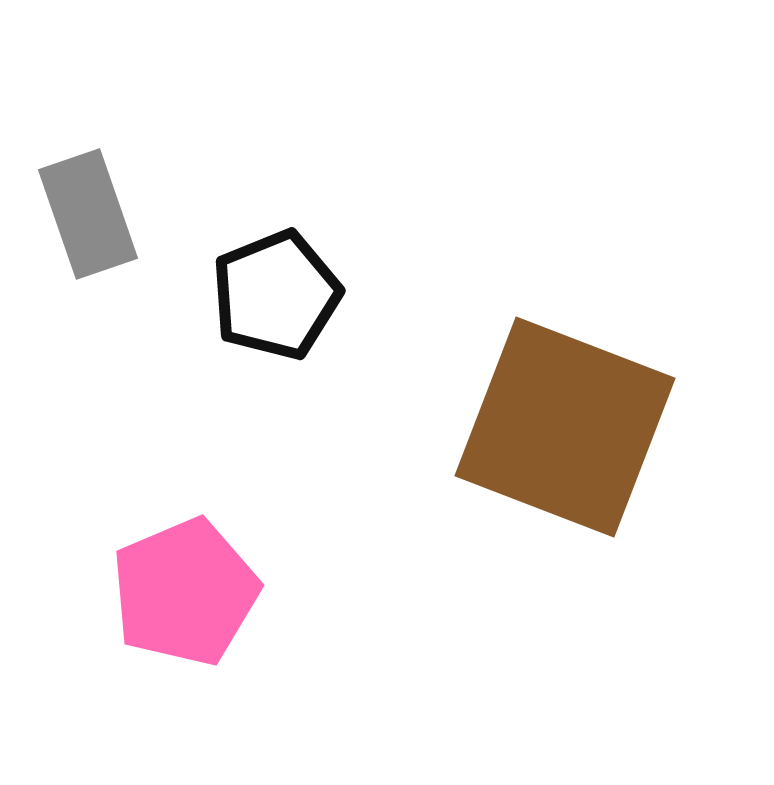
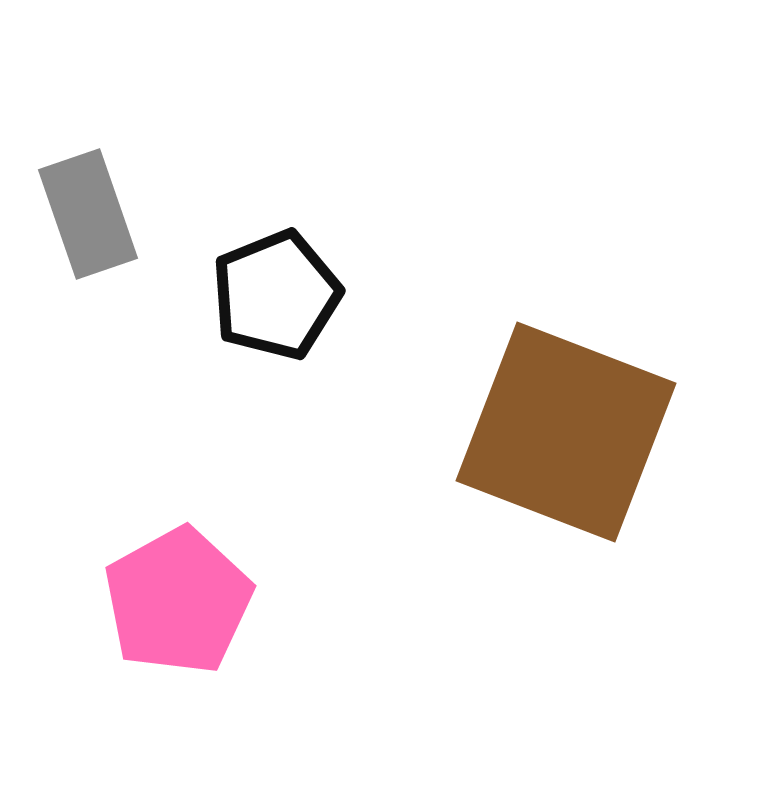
brown square: moved 1 px right, 5 px down
pink pentagon: moved 7 px left, 9 px down; rotated 6 degrees counterclockwise
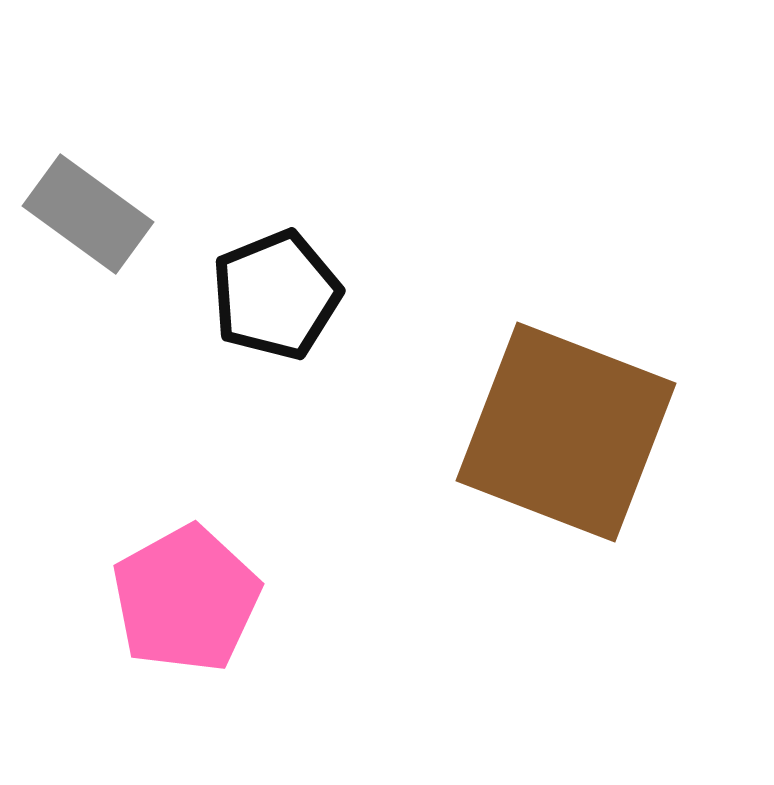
gray rectangle: rotated 35 degrees counterclockwise
pink pentagon: moved 8 px right, 2 px up
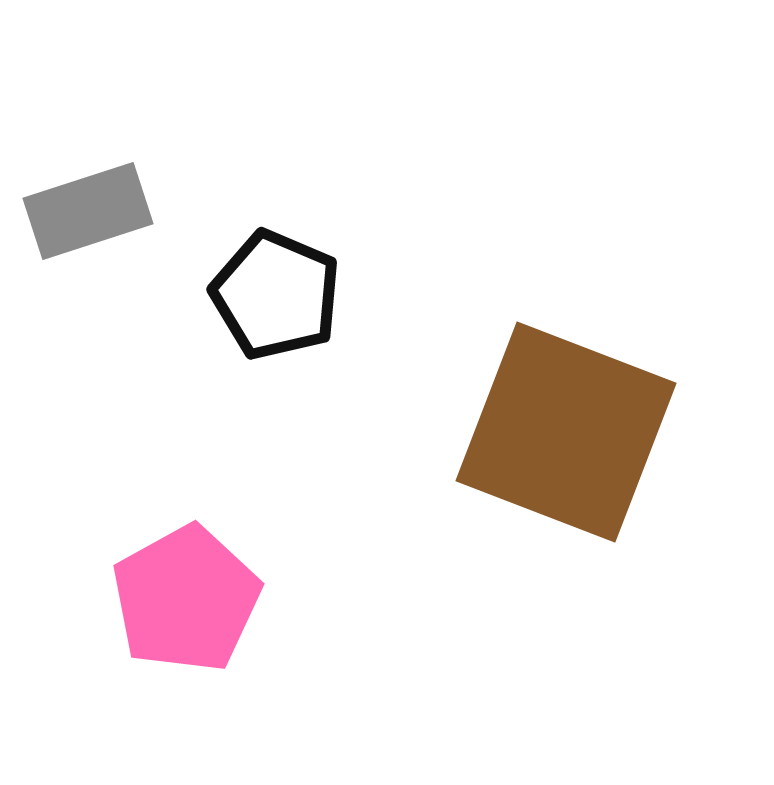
gray rectangle: moved 3 px up; rotated 54 degrees counterclockwise
black pentagon: rotated 27 degrees counterclockwise
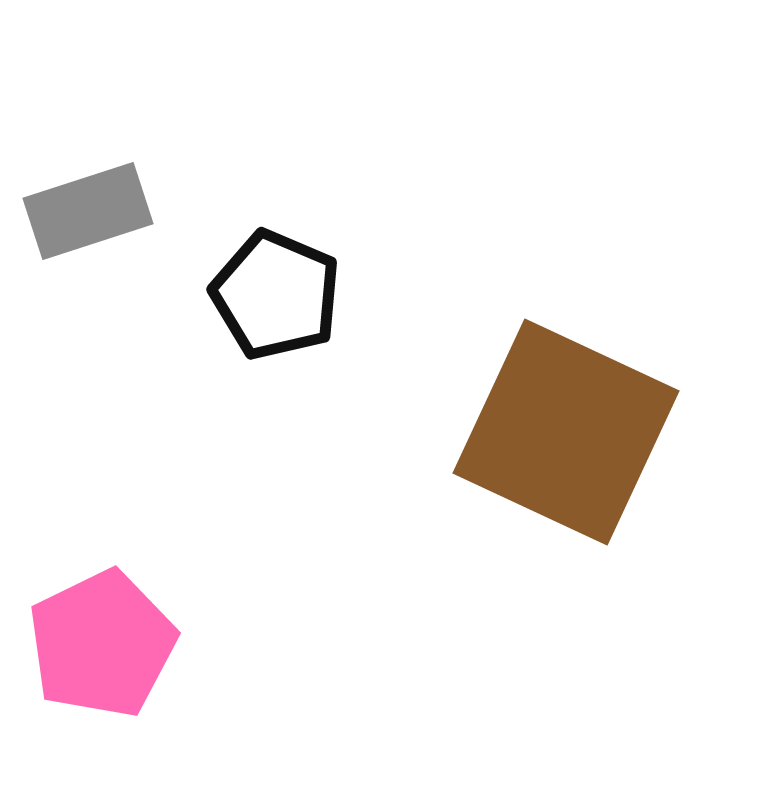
brown square: rotated 4 degrees clockwise
pink pentagon: moved 84 px left, 45 px down; rotated 3 degrees clockwise
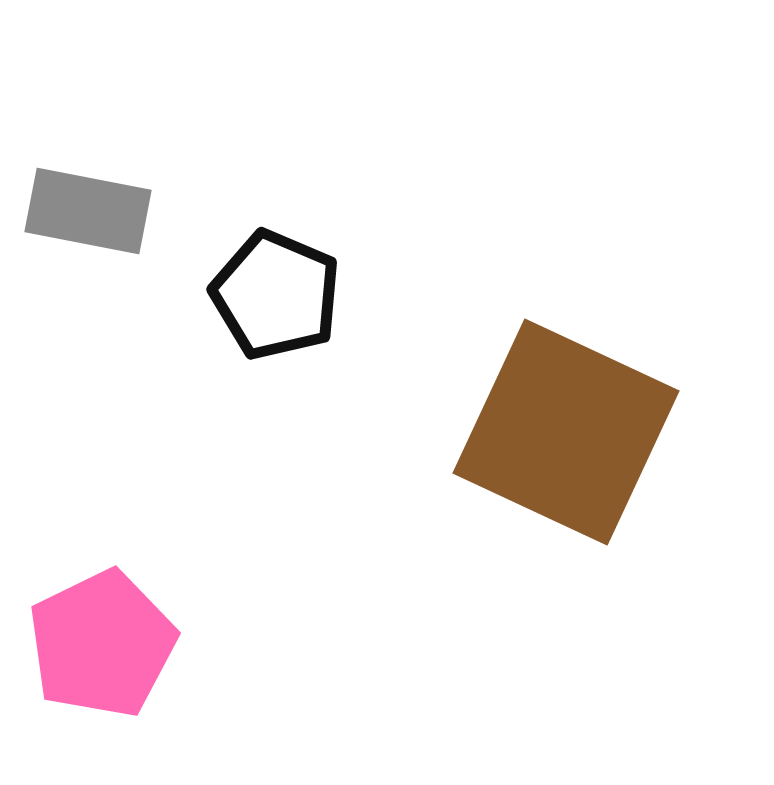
gray rectangle: rotated 29 degrees clockwise
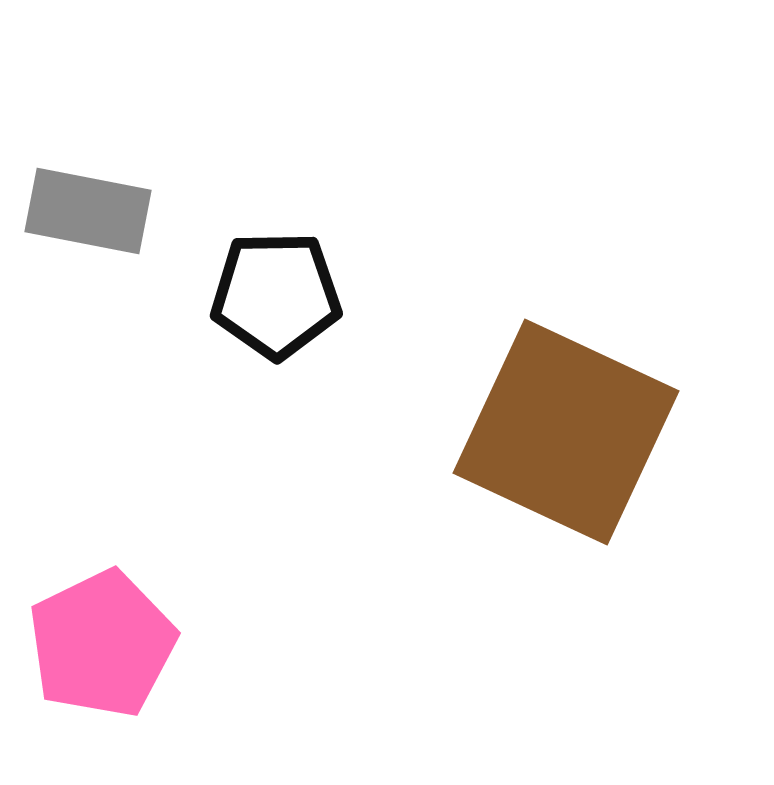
black pentagon: rotated 24 degrees counterclockwise
